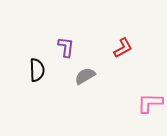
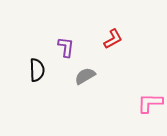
red L-shape: moved 10 px left, 9 px up
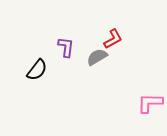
black semicircle: rotated 40 degrees clockwise
gray semicircle: moved 12 px right, 19 px up
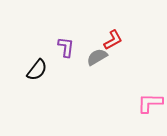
red L-shape: moved 1 px down
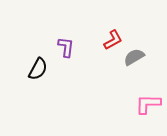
gray semicircle: moved 37 px right
black semicircle: moved 1 px right, 1 px up; rotated 10 degrees counterclockwise
pink L-shape: moved 2 px left, 1 px down
